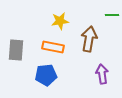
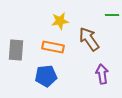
brown arrow: rotated 45 degrees counterclockwise
blue pentagon: moved 1 px down
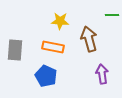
yellow star: rotated 12 degrees clockwise
brown arrow: rotated 20 degrees clockwise
gray rectangle: moved 1 px left
blue pentagon: rotated 30 degrees clockwise
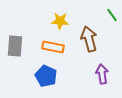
green line: rotated 56 degrees clockwise
gray rectangle: moved 4 px up
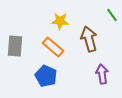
orange rectangle: rotated 30 degrees clockwise
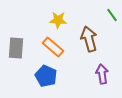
yellow star: moved 2 px left, 1 px up
gray rectangle: moved 1 px right, 2 px down
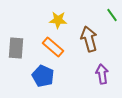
blue pentagon: moved 3 px left
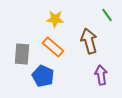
green line: moved 5 px left
yellow star: moved 3 px left, 1 px up
brown arrow: moved 2 px down
gray rectangle: moved 6 px right, 6 px down
purple arrow: moved 1 px left, 1 px down
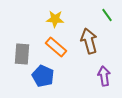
orange rectangle: moved 3 px right
purple arrow: moved 3 px right, 1 px down
